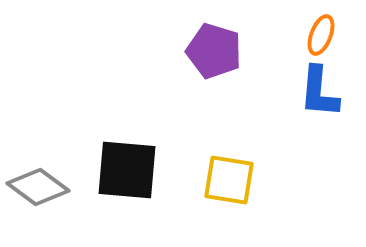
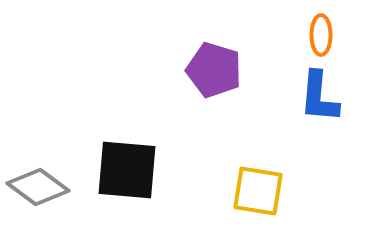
orange ellipse: rotated 21 degrees counterclockwise
purple pentagon: moved 19 px down
blue L-shape: moved 5 px down
yellow square: moved 29 px right, 11 px down
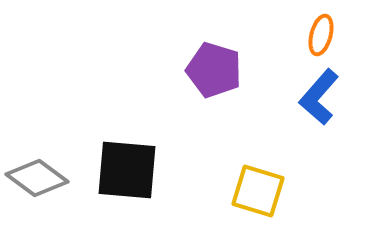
orange ellipse: rotated 15 degrees clockwise
blue L-shape: rotated 36 degrees clockwise
gray diamond: moved 1 px left, 9 px up
yellow square: rotated 8 degrees clockwise
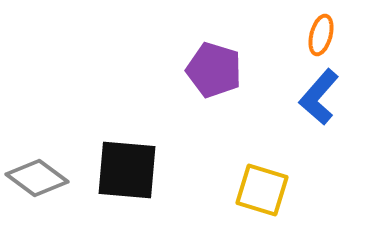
yellow square: moved 4 px right, 1 px up
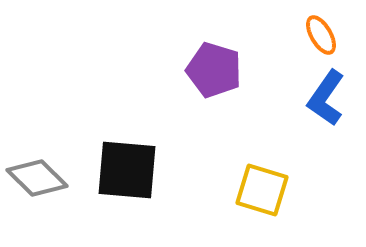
orange ellipse: rotated 45 degrees counterclockwise
blue L-shape: moved 7 px right, 1 px down; rotated 6 degrees counterclockwise
gray diamond: rotated 8 degrees clockwise
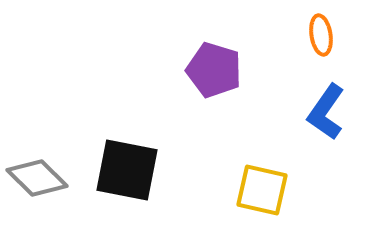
orange ellipse: rotated 21 degrees clockwise
blue L-shape: moved 14 px down
black square: rotated 6 degrees clockwise
yellow square: rotated 4 degrees counterclockwise
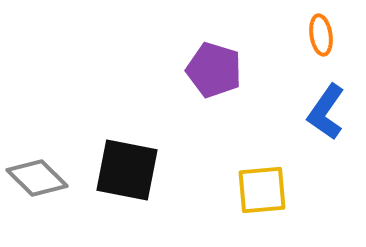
yellow square: rotated 18 degrees counterclockwise
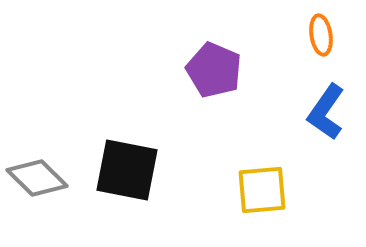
purple pentagon: rotated 6 degrees clockwise
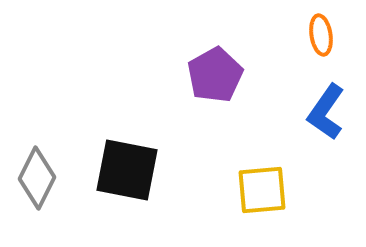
purple pentagon: moved 1 px right, 5 px down; rotated 20 degrees clockwise
gray diamond: rotated 72 degrees clockwise
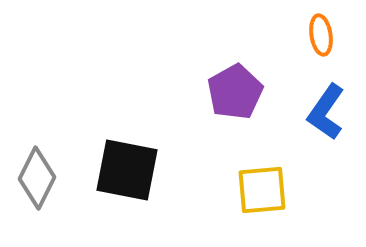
purple pentagon: moved 20 px right, 17 px down
